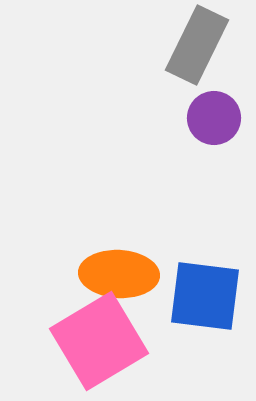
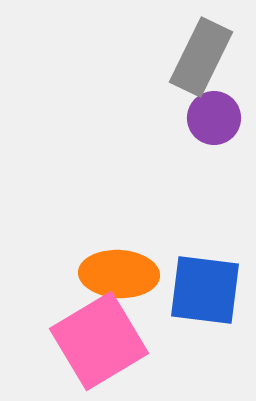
gray rectangle: moved 4 px right, 12 px down
blue square: moved 6 px up
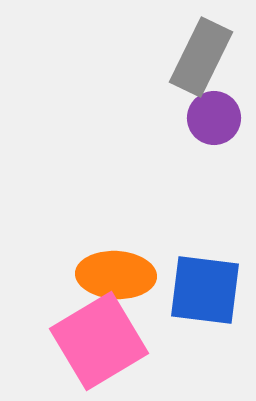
orange ellipse: moved 3 px left, 1 px down
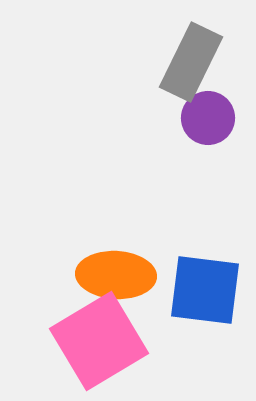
gray rectangle: moved 10 px left, 5 px down
purple circle: moved 6 px left
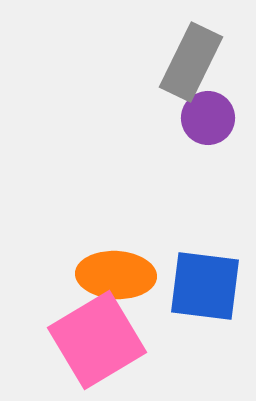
blue square: moved 4 px up
pink square: moved 2 px left, 1 px up
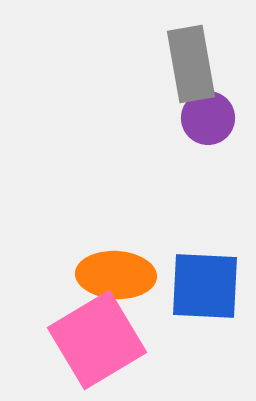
gray rectangle: moved 2 px down; rotated 36 degrees counterclockwise
blue square: rotated 4 degrees counterclockwise
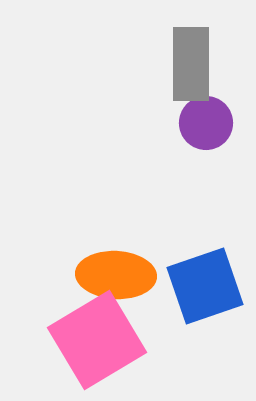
gray rectangle: rotated 10 degrees clockwise
purple circle: moved 2 px left, 5 px down
blue square: rotated 22 degrees counterclockwise
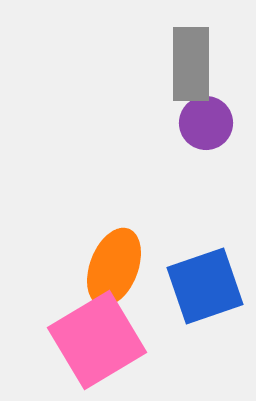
orange ellipse: moved 2 px left, 8 px up; rotated 72 degrees counterclockwise
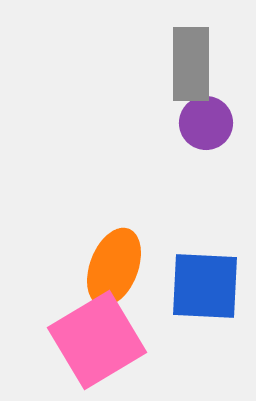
blue square: rotated 22 degrees clockwise
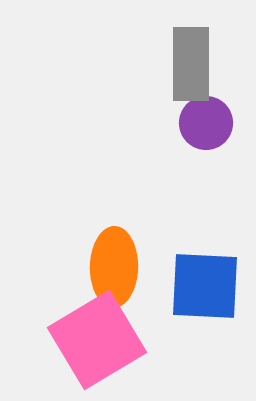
orange ellipse: rotated 20 degrees counterclockwise
